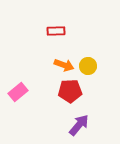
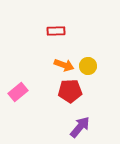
purple arrow: moved 1 px right, 2 px down
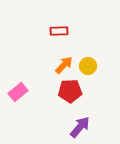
red rectangle: moved 3 px right
orange arrow: rotated 66 degrees counterclockwise
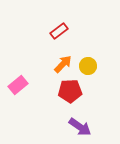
red rectangle: rotated 36 degrees counterclockwise
orange arrow: moved 1 px left, 1 px up
pink rectangle: moved 7 px up
purple arrow: rotated 85 degrees clockwise
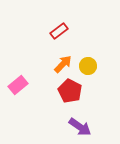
red pentagon: rotated 30 degrees clockwise
